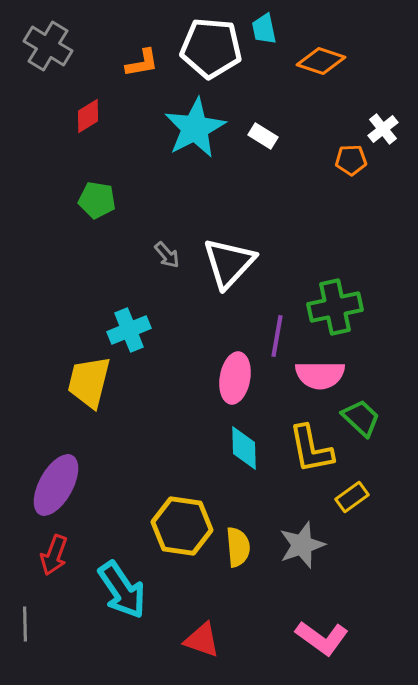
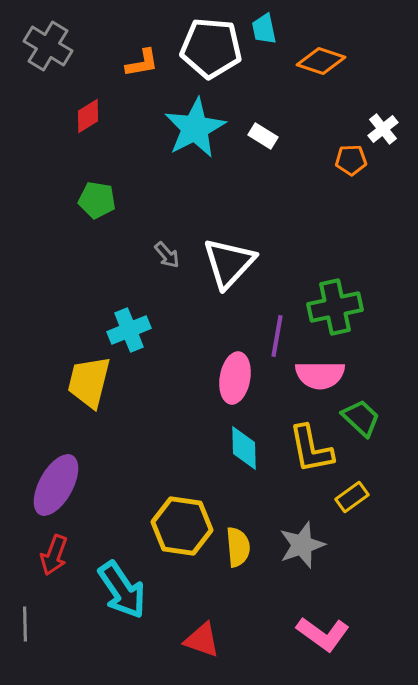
pink L-shape: moved 1 px right, 4 px up
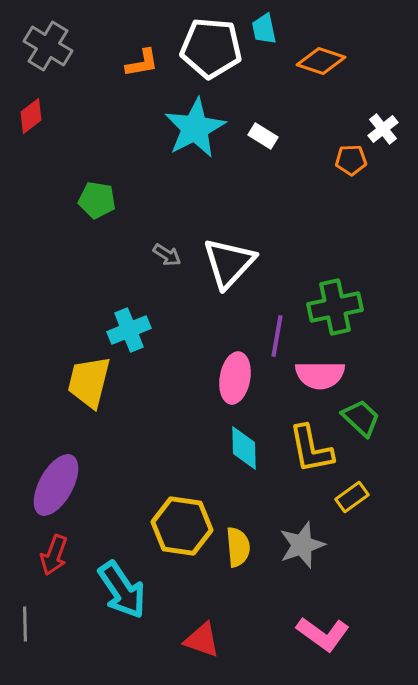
red diamond: moved 57 px left; rotated 6 degrees counterclockwise
gray arrow: rotated 16 degrees counterclockwise
